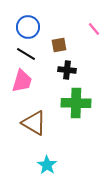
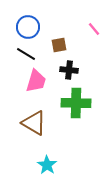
black cross: moved 2 px right
pink trapezoid: moved 14 px right
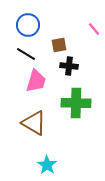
blue circle: moved 2 px up
black cross: moved 4 px up
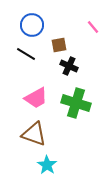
blue circle: moved 4 px right
pink line: moved 1 px left, 2 px up
black cross: rotated 18 degrees clockwise
pink trapezoid: moved 17 px down; rotated 45 degrees clockwise
green cross: rotated 16 degrees clockwise
brown triangle: moved 11 px down; rotated 12 degrees counterclockwise
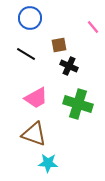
blue circle: moved 2 px left, 7 px up
green cross: moved 2 px right, 1 px down
cyan star: moved 1 px right, 2 px up; rotated 30 degrees counterclockwise
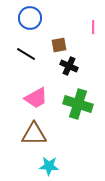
pink line: rotated 40 degrees clockwise
brown triangle: rotated 20 degrees counterclockwise
cyan star: moved 1 px right, 3 px down
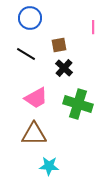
black cross: moved 5 px left, 2 px down; rotated 18 degrees clockwise
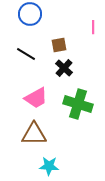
blue circle: moved 4 px up
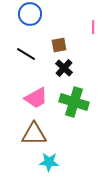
green cross: moved 4 px left, 2 px up
cyan star: moved 4 px up
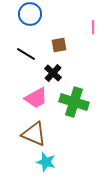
black cross: moved 11 px left, 5 px down
brown triangle: rotated 24 degrees clockwise
cyan star: moved 3 px left; rotated 12 degrees clockwise
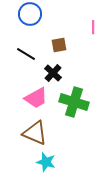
brown triangle: moved 1 px right, 1 px up
